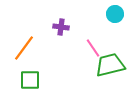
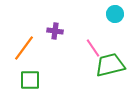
purple cross: moved 6 px left, 4 px down
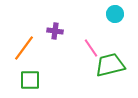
pink line: moved 2 px left
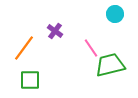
purple cross: rotated 28 degrees clockwise
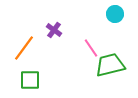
purple cross: moved 1 px left, 1 px up
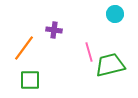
purple cross: rotated 28 degrees counterclockwise
pink line: moved 2 px left, 4 px down; rotated 18 degrees clockwise
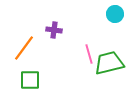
pink line: moved 2 px down
green trapezoid: moved 1 px left, 2 px up
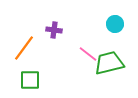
cyan circle: moved 10 px down
pink line: moved 1 px left; rotated 36 degrees counterclockwise
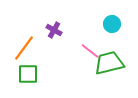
cyan circle: moved 3 px left
purple cross: rotated 21 degrees clockwise
pink line: moved 2 px right, 3 px up
green square: moved 2 px left, 6 px up
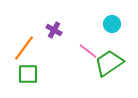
pink line: moved 2 px left
green trapezoid: rotated 20 degrees counterclockwise
